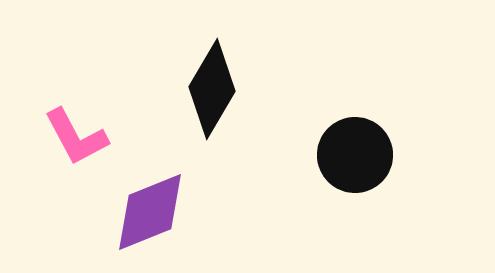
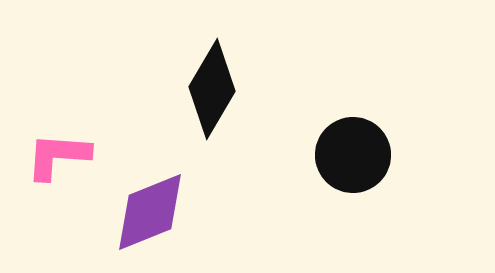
pink L-shape: moved 18 px left, 19 px down; rotated 122 degrees clockwise
black circle: moved 2 px left
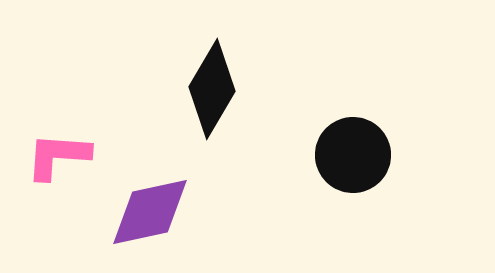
purple diamond: rotated 10 degrees clockwise
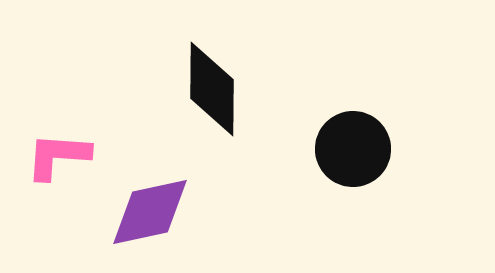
black diamond: rotated 30 degrees counterclockwise
black circle: moved 6 px up
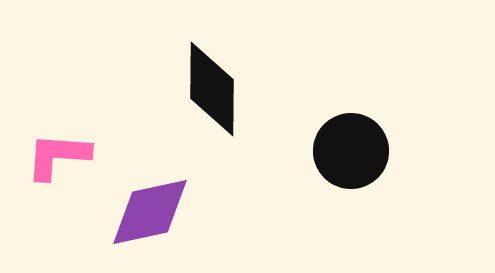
black circle: moved 2 px left, 2 px down
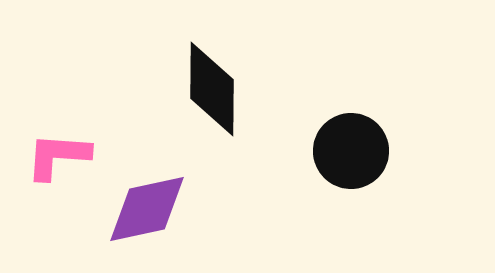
purple diamond: moved 3 px left, 3 px up
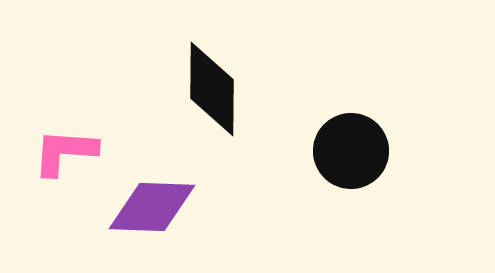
pink L-shape: moved 7 px right, 4 px up
purple diamond: moved 5 px right, 2 px up; rotated 14 degrees clockwise
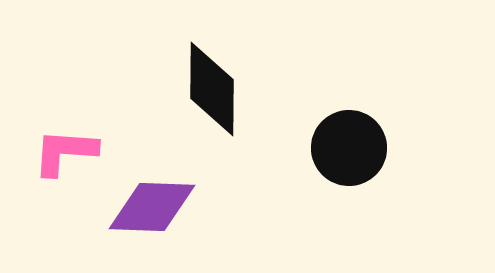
black circle: moved 2 px left, 3 px up
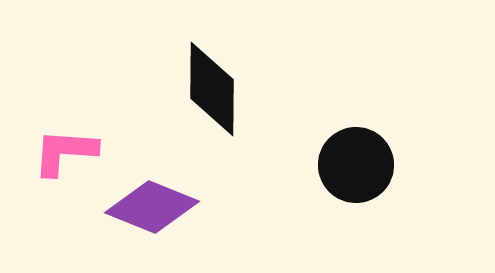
black circle: moved 7 px right, 17 px down
purple diamond: rotated 20 degrees clockwise
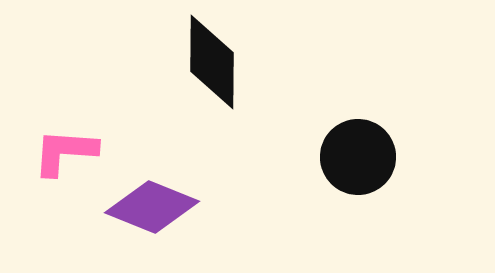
black diamond: moved 27 px up
black circle: moved 2 px right, 8 px up
